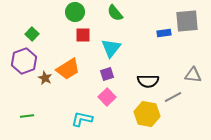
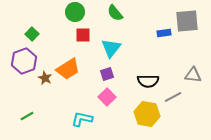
green line: rotated 24 degrees counterclockwise
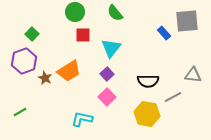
blue rectangle: rotated 56 degrees clockwise
orange trapezoid: moved 1 px right, 2 px down
purple square: rotated 24 degrees counterclockwise
green line: moved 7 px left, 4 px up
